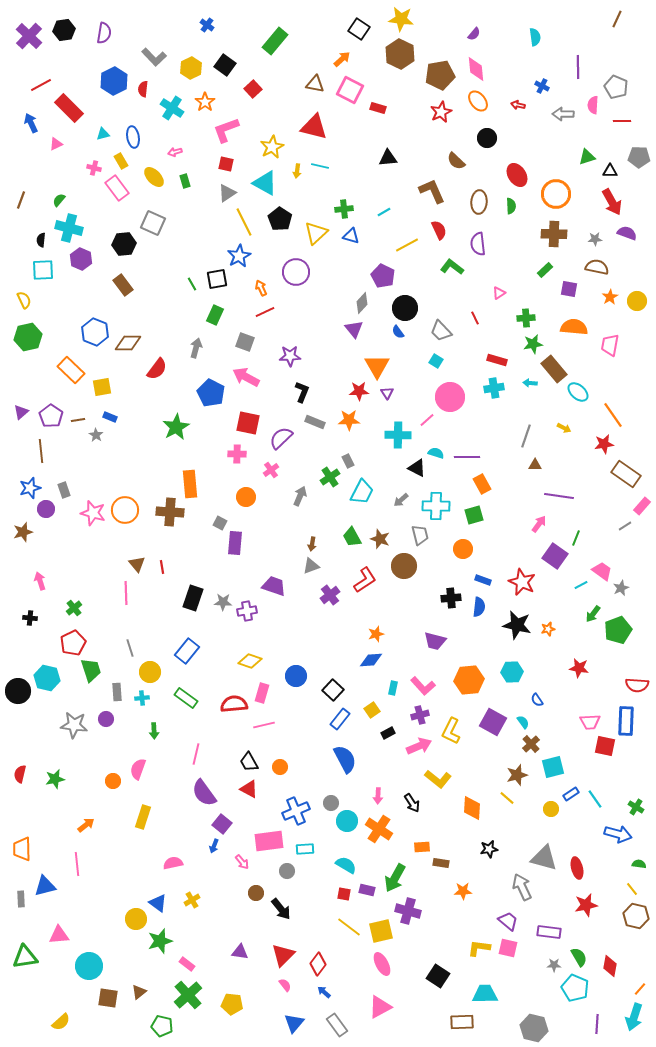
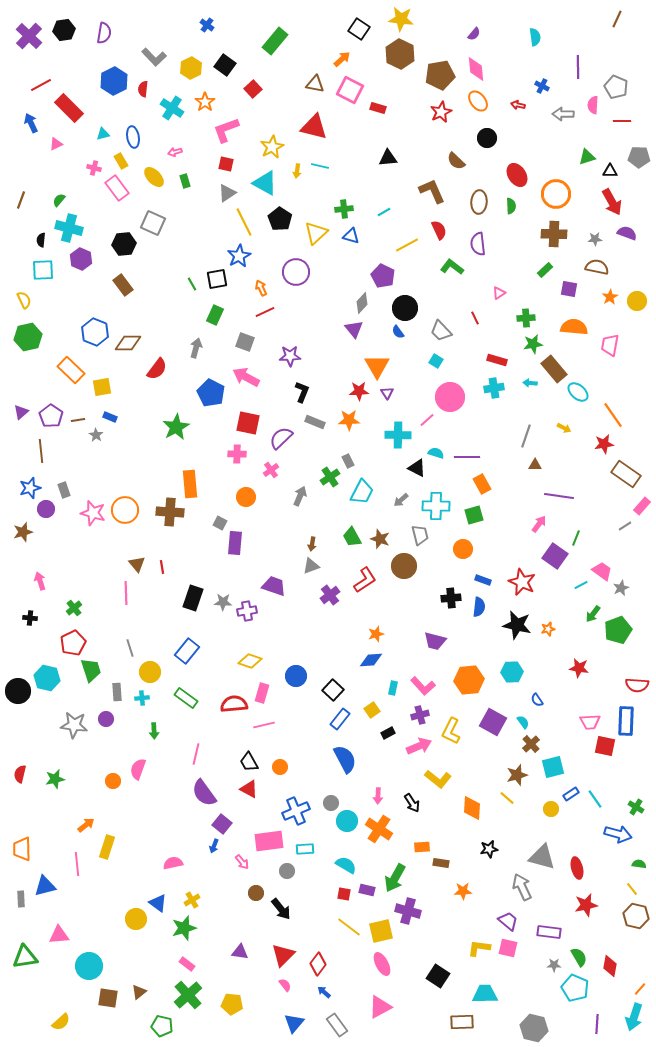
yellow rectangle at (143, 817): moved 36 px left, 30 px down
gray triangle at (544, 858): moved 2 px left, 1 px up
green star at (160, 941): moved 24 px right, 13 px up
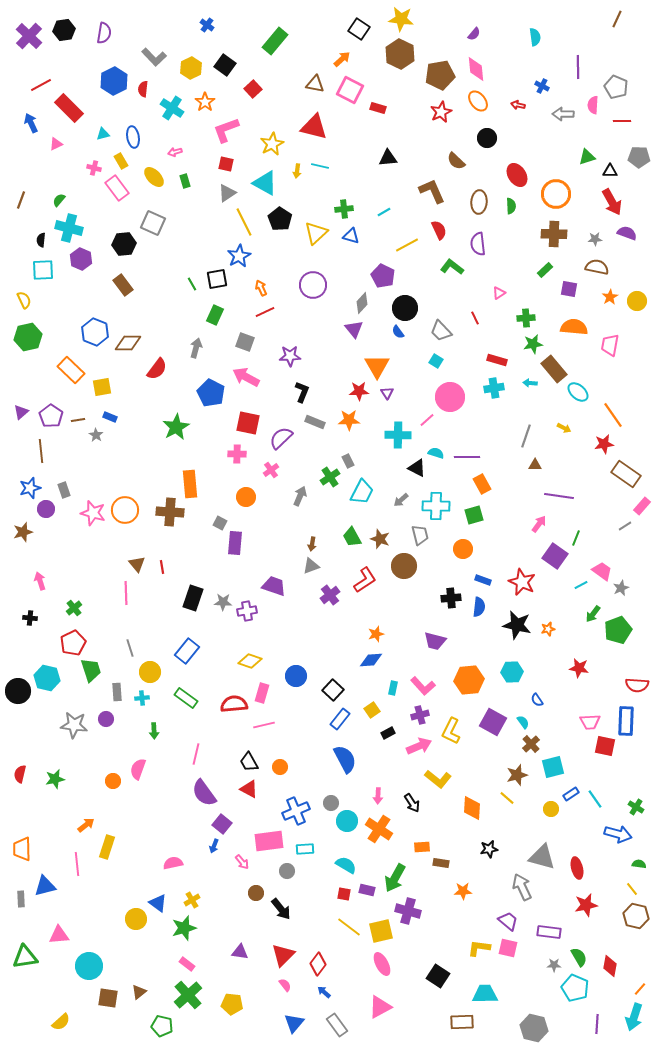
yellow star at (272, 147): moved 3 px up
purple circle at (296, 272): moved 17 px right, 13 px down
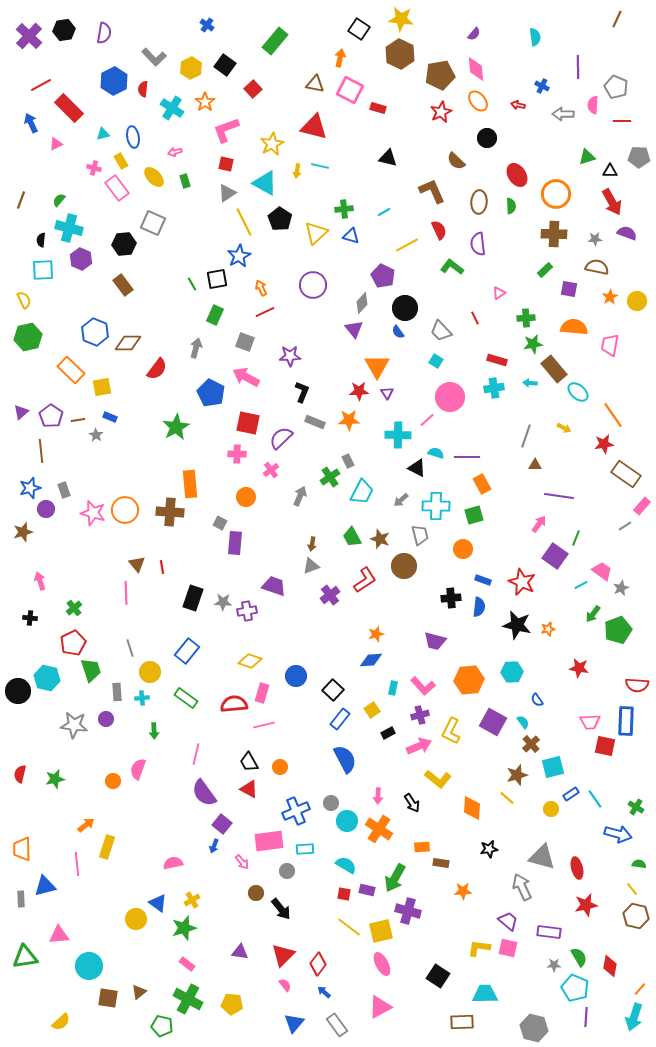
orange arrow at (342, 59): moved 2 px left, 1 px up; rotated 36 degrees counterclockwise
black triangle at (388, 158): rotated 18 degrees clockwise
green cross at (188, 995): moved 4 px down; rotated 20 degrees counterclockwise
purple line at (597, 1024): moved 11 px left, 7 px up
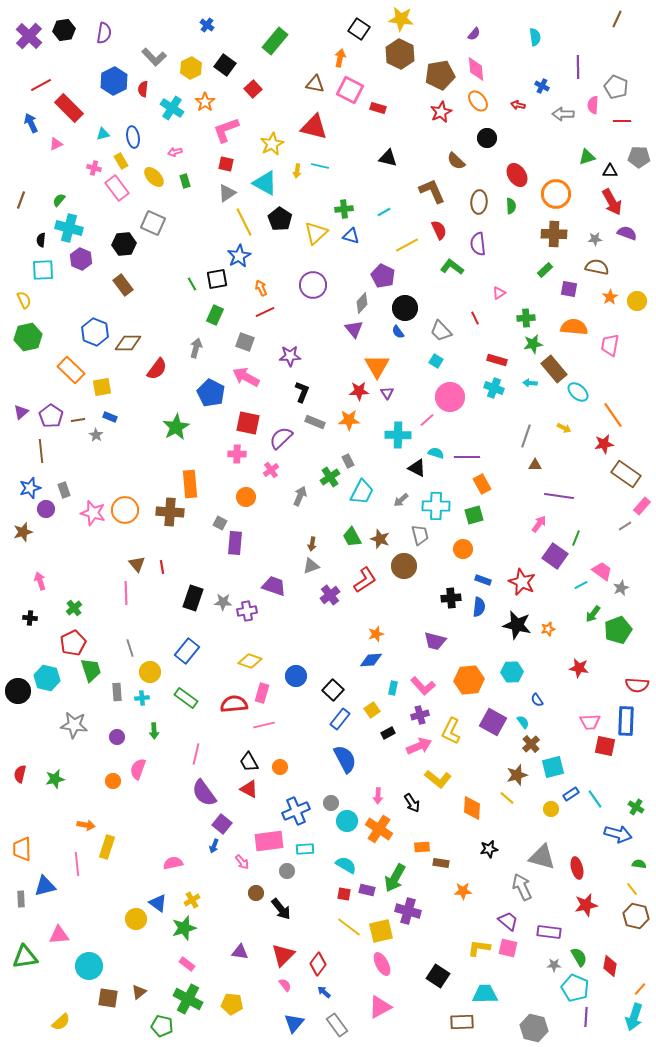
cyan cross at (494, 388): rotated 30 degrees clockwise
purple circle at (106, 719): moved 11 px right, 18 px down
orange arrow at (86, 825): rotated 48 degrees clockwise
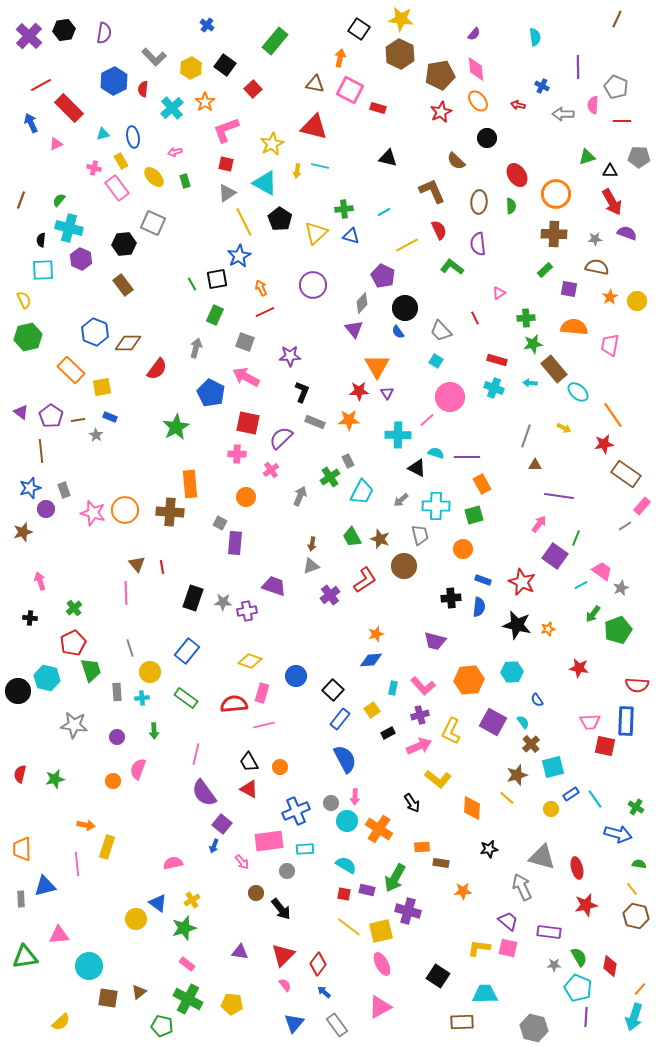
cyan cross at (172, 108): rotated 15 degrees clockwise
purple triangle at (21, 412): rotated 42 degrees counterclockwise
pink arrow at (378, 796): moved 23 px left, 1 px down
cyan pentagon at (575, 988): moved 3 px right
